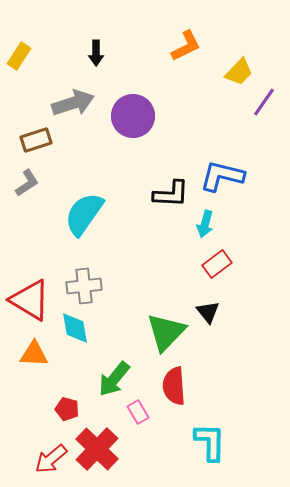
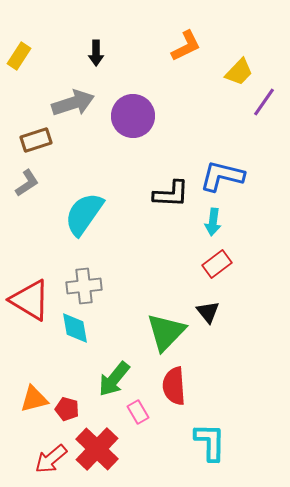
cyan arrow: moved 8 px right, 2 px up; rotated 8 degrees counterclockwise
orange triangle: moved 45 px down; rotated 16 degrees counterclockwise
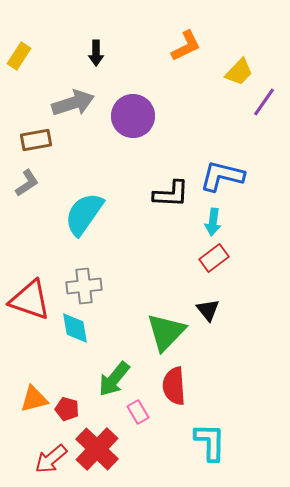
brown rectangle: rotated 8 degrees clockwise
red rectangle: moved 3 px left, 6 px up
red triangle: rotated 12 degrees counterclockwise
black triangle: moved 2 px up
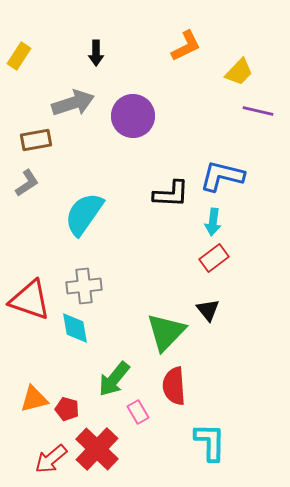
purple line: moved 6 px left, 9 px down; rotated 68 degrees clockwise
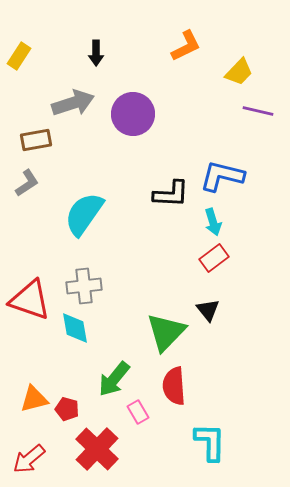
purple circle: moved 2 px up
cyan arrow: rotated 24 degrees counterclockwise
red arrow: moved 22 px left
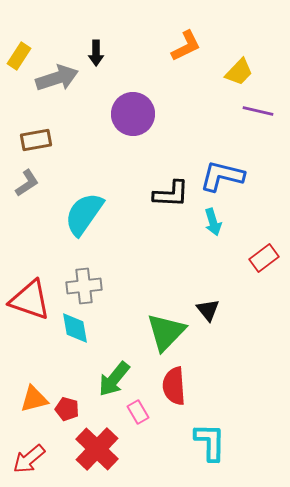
gray arrow: moved 16 px left, 25 px up
red rectangle: moved 50 px right
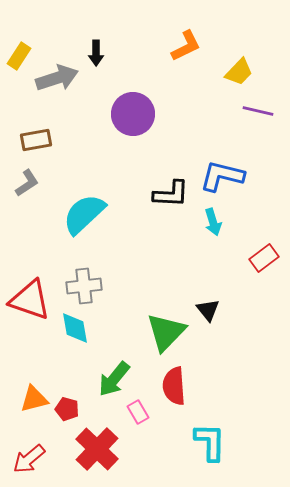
cyan semicircle: rotated 12 degrees clockwise
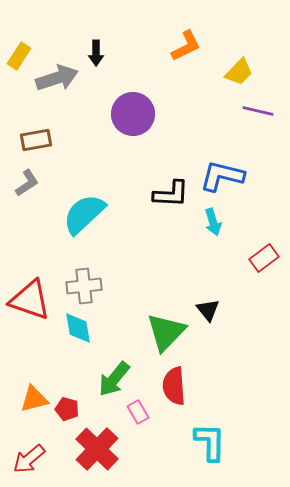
cyan diamond: moved 3 px right
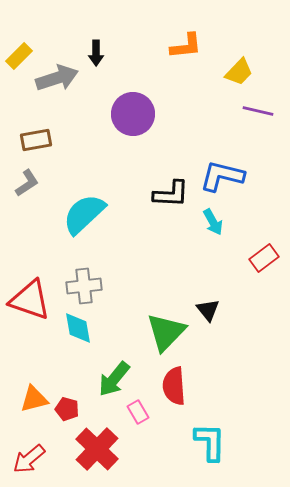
orange L-shape: rotated 20 degrees clockwise
yellow rectangle: rotated 12 degrees clockwise
cyan arrow: rotated 12 degrees counterclockwise
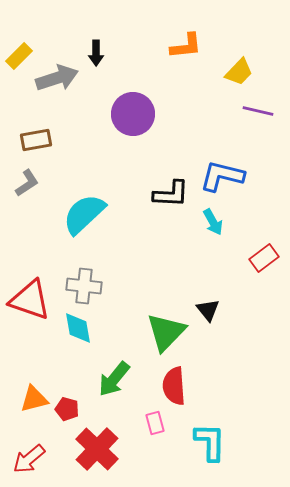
gray cross: rotated 12 degrees clockwise
pink rectangle: moved 17 px right, 11 px down; rotated 15 degrees clockwise
